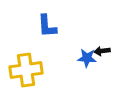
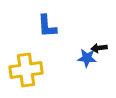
black arrow: moved 3 px left, 3 px up
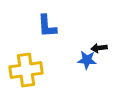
blue star: moved 2 px down
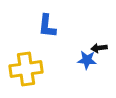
blue L-shape: rotated 10 degrees clockwise
yellow cross: moved 1 px up
